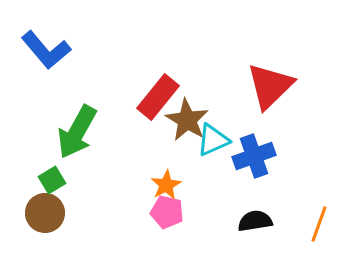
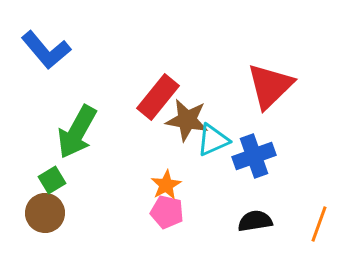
brown star: rotated 21 degrees counterclockwise
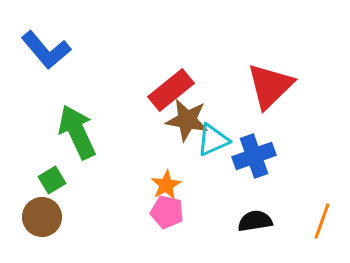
red rectangle: moved 13 px right, 7 px up; rotated 12 degrees clockwise
green arrow: rotated 126 degrees clockwise
brown circle: moved 3 px left, 4 px down
orange line: moved 3 px right, 3 px up
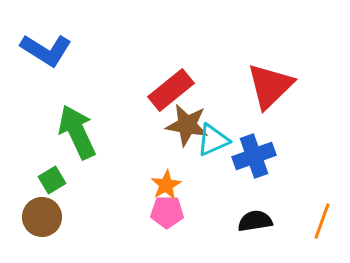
blue L-shape: rotated 18 degrees counterclockwise
brown star: moved 5 px down
pink pentagon: rotated 12 degrees counterclockwise
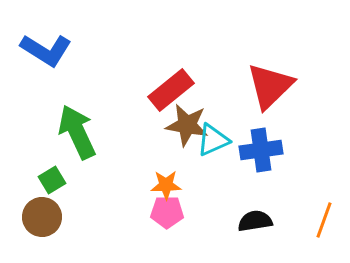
blue cross: moved 7 px right, 6 px up; rotated 12 degrees clockwise
orange star: rotated 28 degrees clockwise
orange line: moved 2 px right, 1 px up
